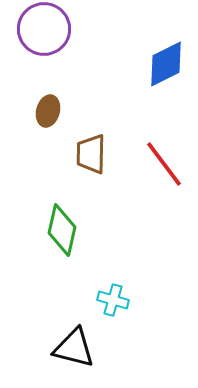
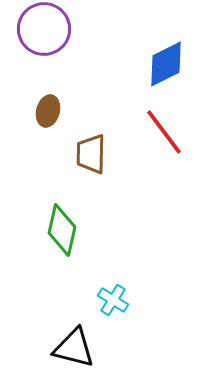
red line: moved 32 px up
cyan cross: rotated 16 degrees clockwise
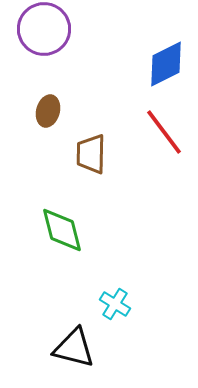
green diamond: rotated 27 degrees counterclockwise
cyan cross: moved 2 px right, 4 px down
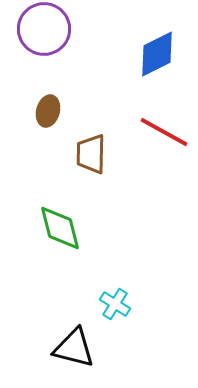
blue diamond: moved 9 px left, 10 px up
red line: rotated 24 degrees counterclockwise
green diamond: moved 2 px left, 2 px up
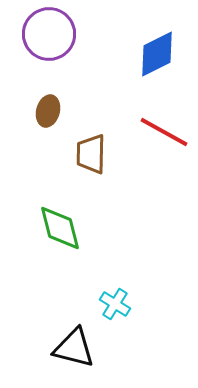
purple circle: moved 5 px right, 5 px down
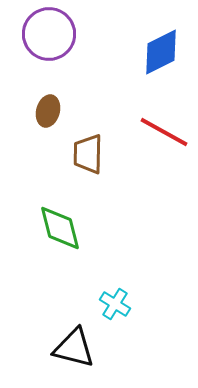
blue diamond: moved 4 px right, 2 px up
brown trapezoid: moved 3 px left
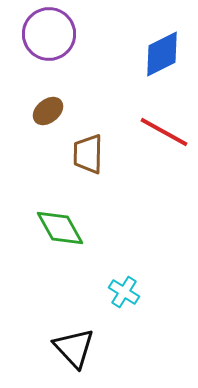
blue diamond: moved 1 px right, 2 px down
brown ellipse: rotated 36 degrees clockwise
green diamond: rotated 15 degrees counterclockwise
cyan cross: moved 9 px right, 12 px up
black triangle: rotated 33 degrees clockwise
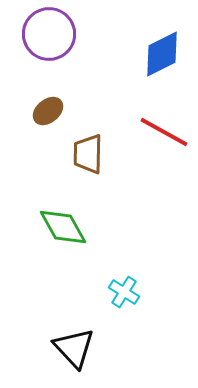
green diamond: moved 3 px right, 1 px up
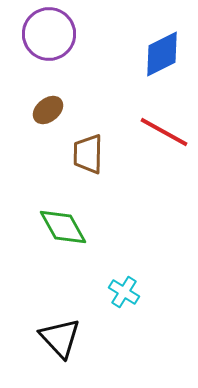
brown ellipse: moved 1 px up
black triangle: moved 14 px left, 10 px up
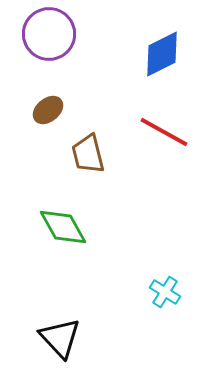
brown trapezoid: rotated 15 degrees counterclockwise
cyan cross: moved 41 px right
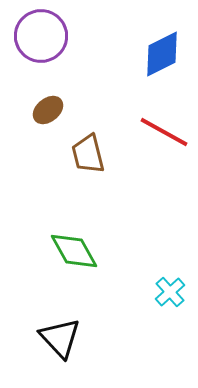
purple circle: moved 8 px left, 2 px down
green diamond: moved 11 px right, 24 px down
cyan cross: moved 5 px right; rotated 16 degrees clockwise
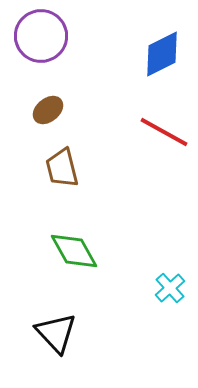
brown trapezoid: moved 26 px left, 14 px down
cyan cross: moved 4 px up
black triangle: moved 4 px left, 5 px up
